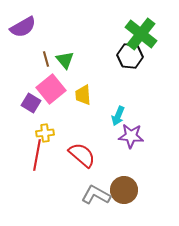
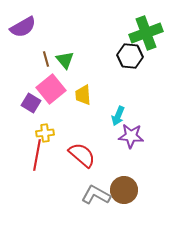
green cross: moved 5 px right, 1 px up; rotated 32 degrees clockwise
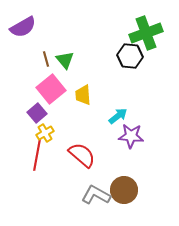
purple square: moved 6 px right, 10 px down; rotated 18 degrees clockwise
cyan arrow: rotated 150 degrees counterclockwise
yellow cross: rotated 24 degrees counterclockwise
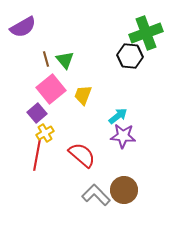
yellow trapezoid: rotated 25 degrees clockwise
purple star: moved 8 px left
gray L-shape: rotated 16 degrees clockwise
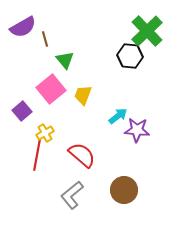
green cross: moved 1 px right, 2 px up; rotated 24 degrees counterclockwise
brown line: moved 1 px left, 20 px up
purple square: moved 15 px left, 2 px up
purple star: moved 14 px right, 6 px up
gray L-shape: moved 24 px left; rotated 84 degrees counterclockwise
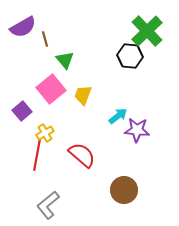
gray L-shape: moved 24 px left, 10 px down
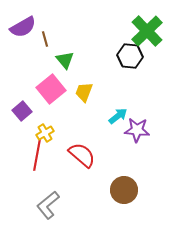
yellow trapezoid: moved 1 px right, 3 px up
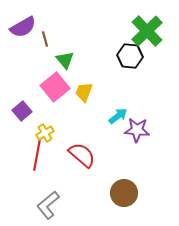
pink square: moved 4 px right, 2 px up
brown circle: moved 3 px down
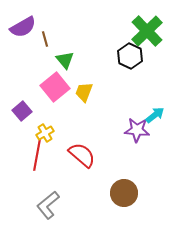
black hexagon: rotated 20 degrees clockwise
cyan arrow: moved 37 px right, 1 px up
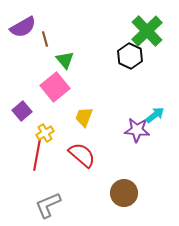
yellow trapezoid: moved 25 px down
gray L-shape: rotated 16 degrees clockwise
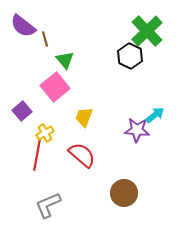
purple semicircle: moved 1 px up; rotated 68 degrees clockwise
